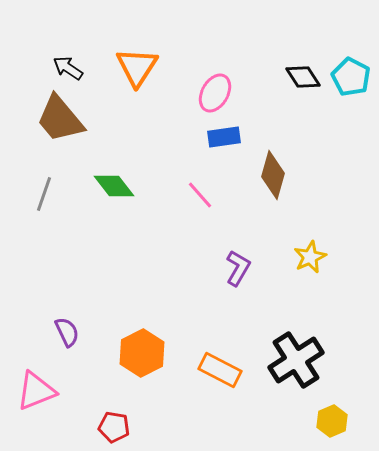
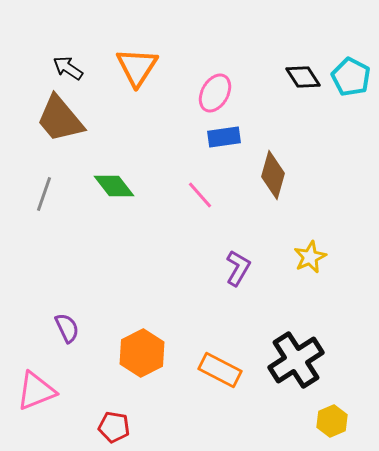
purple semicircle: moved 4 px up
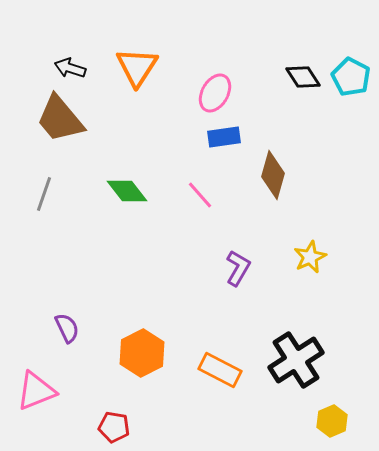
black arrow: moved 2 px right; rotated 16 degrees counterclockwise
green diamond: moved 13 px right, 5 px down
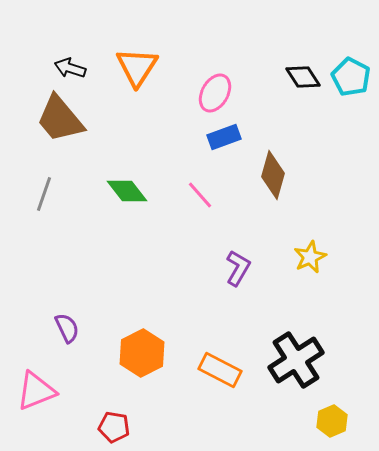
blue rectangle: rotated 12 degrees counterclockwise
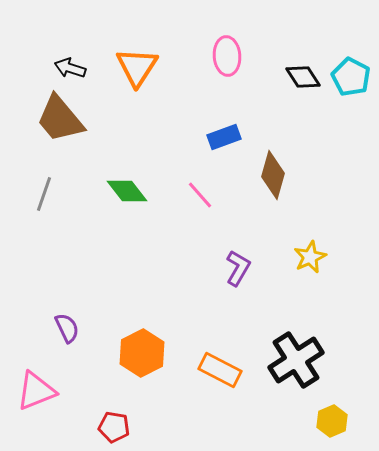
pink ellipse: moved 12 px right, 37 px up; rotated 33 degrees counterclockwise
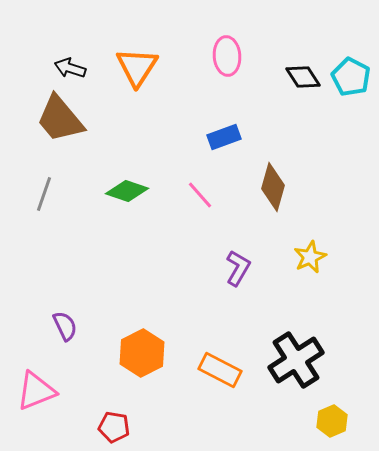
brown diamond: moved 12 px down
green diamond: rotated 33 degrees counterclockwise
purple semicircle: moved 2 px left, 2 px up
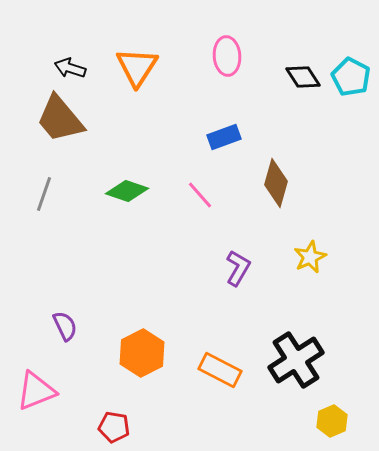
brown diamond: moved 3 px right, 4 px up
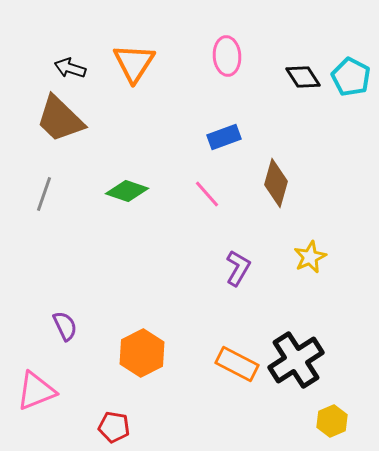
orange triangle: moved 3 px left, 4 px up
brown trapezoid: rotated 6 degrees counterclockwise
pink line: moved 7 px right, 1 px up
orange rectangle: moved 17 px right, 6 px up
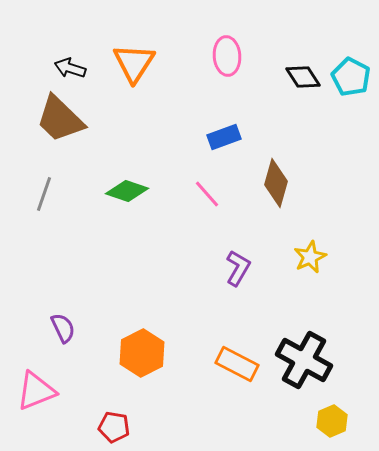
purple semicircle: moved 2 px left, 2 px down
black cross: moved 8 px right; rotated 28 degrees counterclockwise
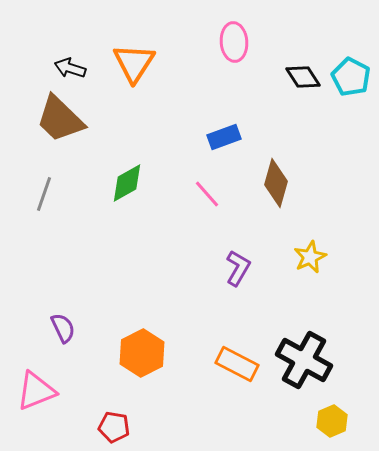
pink ellipse: moved 7 px right, 14 px up
green diamond: moved 8 px up; rotated 48 degrees counterclockwise
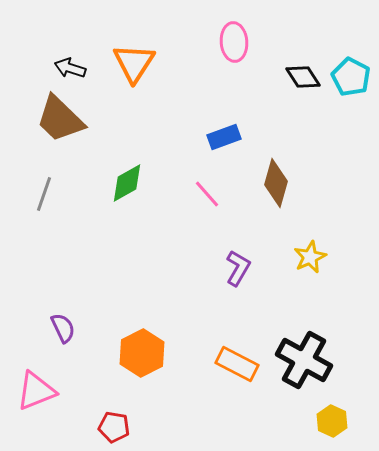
yellow hexagon: rotated 12 degrees counterclockwise
